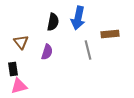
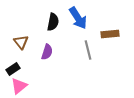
blue arrow: rotated 45 degrees counterclockwise
black rectangle: rotated 64 degrees clockwise
pink triangle: rotated 24 degrees counterclockwise
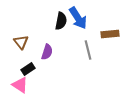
black semicircle: moved 8 px right, 1 px up
black rectangle: moved 15 px right
pink triangle: moved 1 px right, 1 px up; rotated 48 degrees counterclockwise
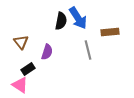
brown rectangle: moved 2 px up
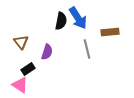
gray line: moved 1 px left, 1 px up
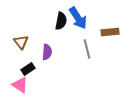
purple semicircle: rotated 14 degrees counterclockwise
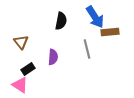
blue arrow: moved 17 px right, 1 px up
purple semicircle: moved 6 px right, 5 px down
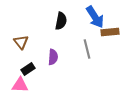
pink triangle: rotated 30 degrees counterclockwise
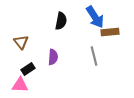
gray line: moved 7 px right, 7 px down
